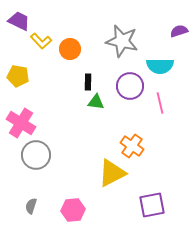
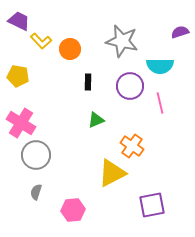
purple semicircle: moved 1 px right, 1 px down
green triangle: moved 18 px down; rotated 30 degrees counterclockwise
gray semicircle: moved 5 px right, 14 px up
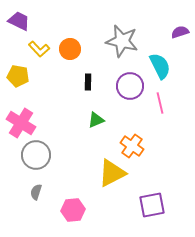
yellow L-shape: moved 2 px left, 8 px down
cyan semicircle: rotated 116 degrees counterclockwise
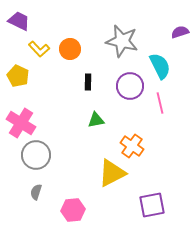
yellow pentagon: rotated 15 degrees clockwise
green triangle: rotated 12 degrees clockwise
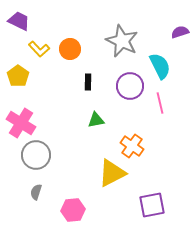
gray star: rotated 12 degrees clockwise
yellow pentagon: rotated 10 degrees clockwise
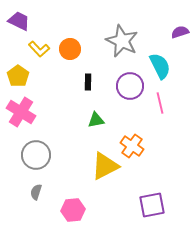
pink cross: moved 11 px up
yellow triangle: moved 7 px left, 7 px up
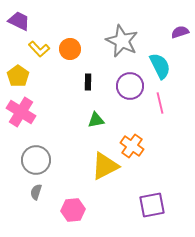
gray circle: moved 5 px down
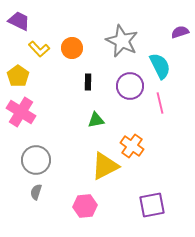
orange circle: moved 2 px right, 1 px up
pink hexagon: moved 12 px right, 4 px up
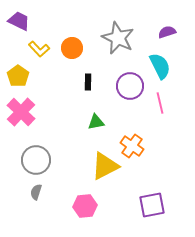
purple semicircle: moved 13 px left
gray star: moved 4 px left, 3 px up
pink cross: rotated 12 degrees clockwise
green triangle: moved 2 px down
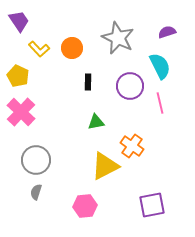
purple trapezoid: rotated 30 degrees clockwise
yellow pentagon: rotated 10 degrees counterclockwise
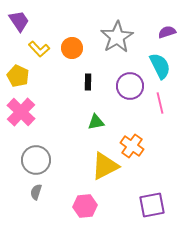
gray star: moved 1 px left, 1 px up; rotated 16 degrees clockwise
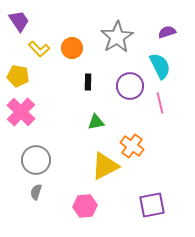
yellow pentagon: rotated 15 degrees counterclockwise
